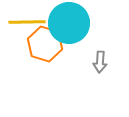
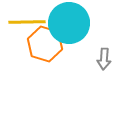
gray arrow: moved 4 px right, 3 px up
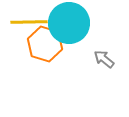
yellow line: moved 2 px right
gray arrow: rotated 125 degrees clockwise
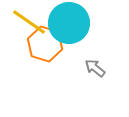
yellow line: rotated 36 degrees clockwise
gray arrow: moved 9 px left, 9 px down
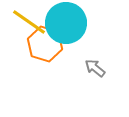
cyan circle: moved 3 px left
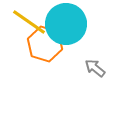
cyan circle: moved 1 px down
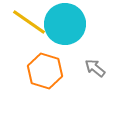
cyan circle: moved 1 px left
orange hexagon: moved 27 px down
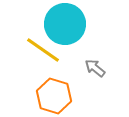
yellow line: moved 14 px right, 28 px down
orange hexagon: moved 9 px right, 25 px down
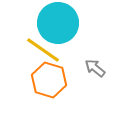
cyan circle: moved 7 px left, 1 px up
orange hexagon: moved 5 px left, 16 px up
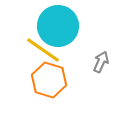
cyan circle: moved 3 px down
gray arrow: moved 6 px right, 6 px up; rotated 75 degrees clockwise
